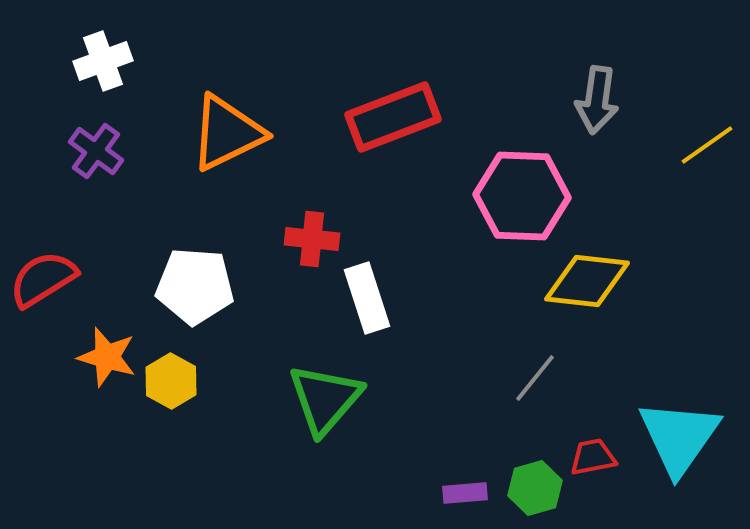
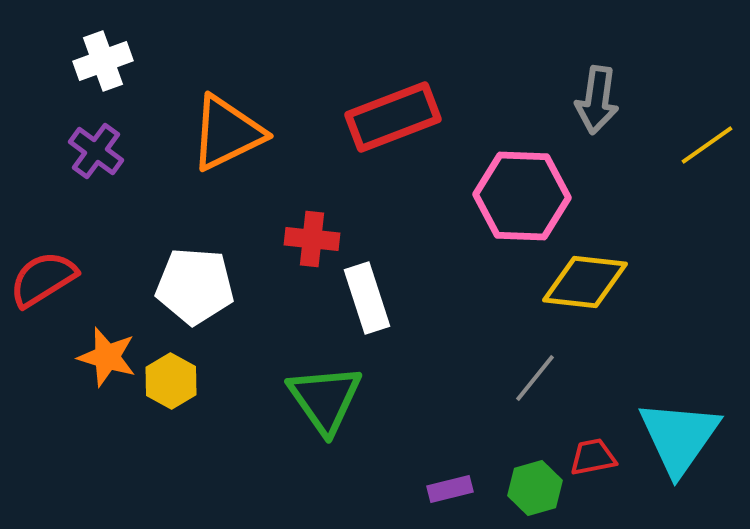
yellow diamond: moved 2 px left, 1 px down
green triangle: rotated 16 degrees counterclockwise
purple rectangle: moved 15 px left, 4 px up; rotated 9 degrees counterclockwise
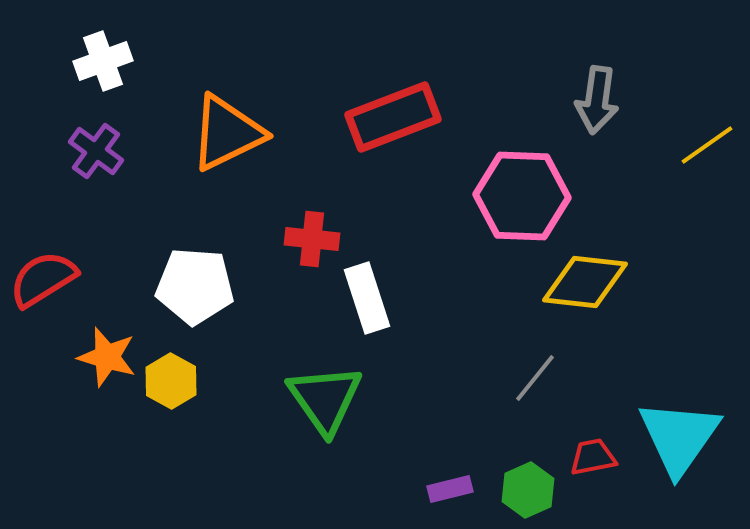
green hexagon: moved 7 px left, 2 px down; rotated 8 degrees counterclockwise
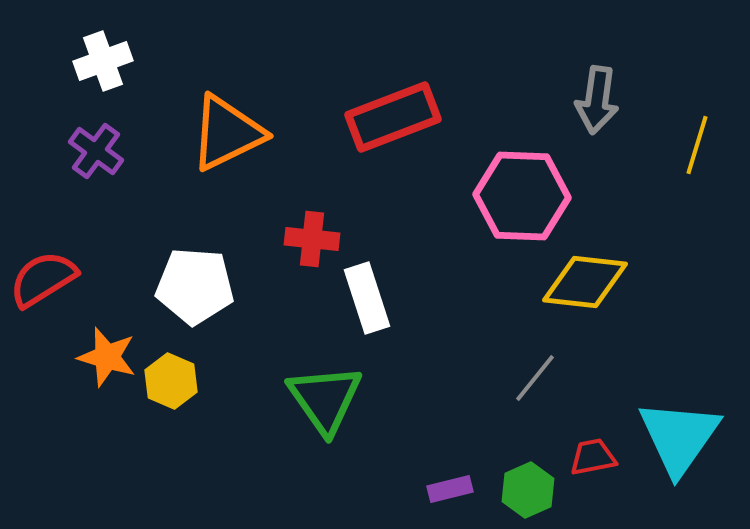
yellow line: moved 10 px left; rotated 38 degrees counterclockwise
yellow hexagon: rotated 6 degrees counterclockwise
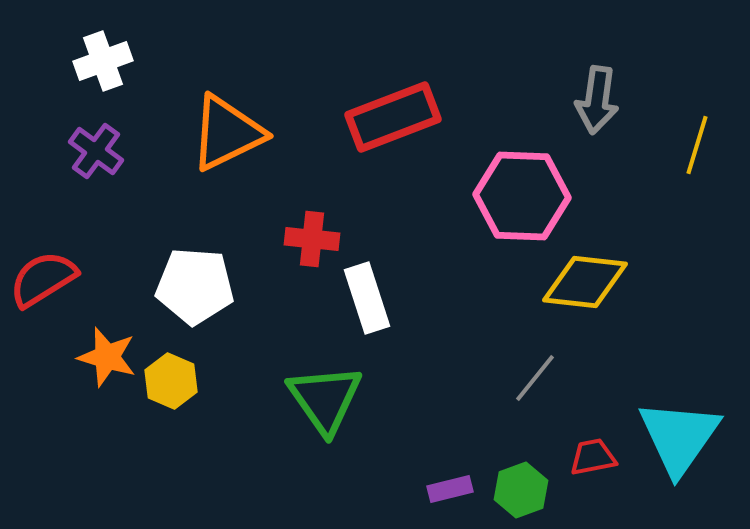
green hexagon: moved 7 px left; rotated 4 degrees clockwise
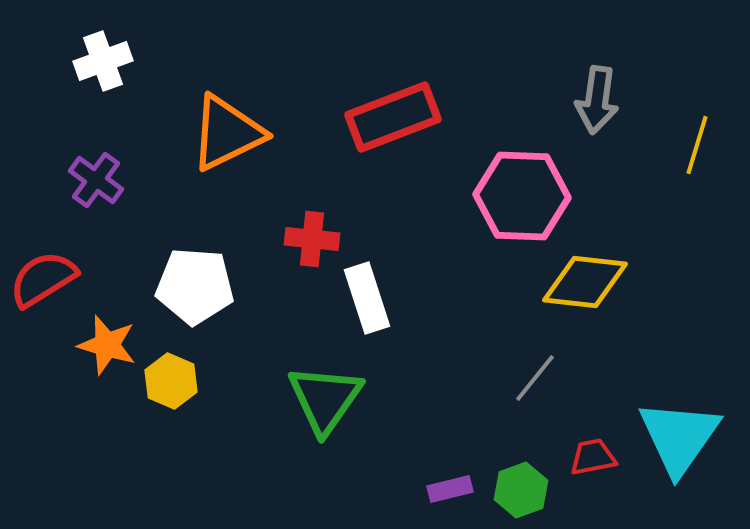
purple cross: moved 29 px down
orange star: moved 12 px up
green triangle: rotated 10 degrees clockwise
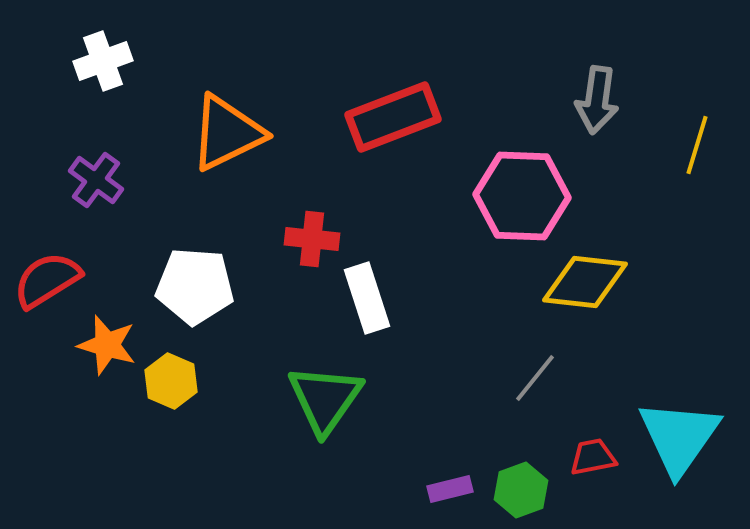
red semicircle: moved 4 px right, 1 px down
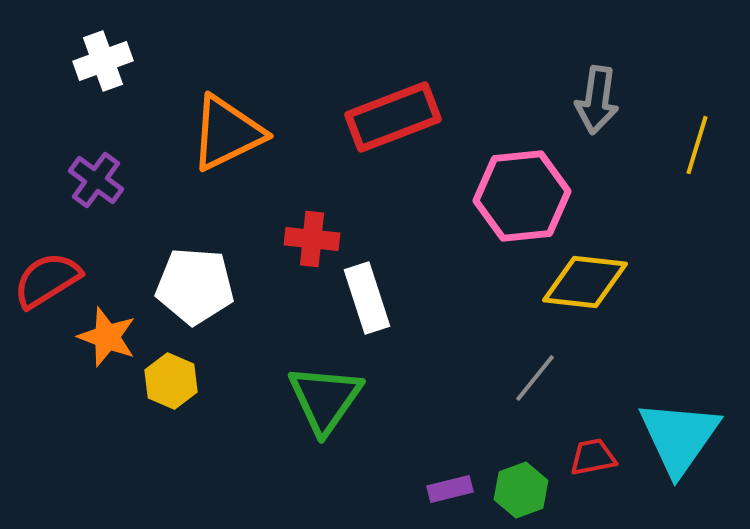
pink hexagon: rotated 8 degrees counterclockwise
orange star: moved 8 px up; rotated 4 degrees clockwise
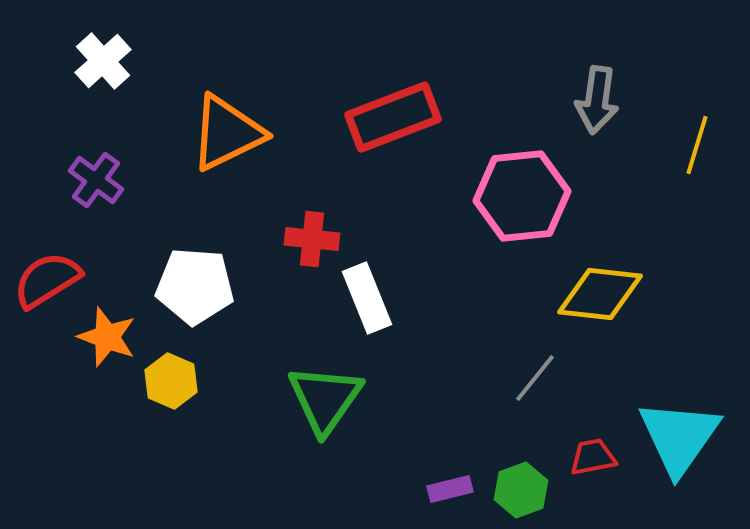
white cross: rotated 22 degrees counterclockwise
yellow diamond: moved 15 px right, 12 px down
white rectangle: rotated 4 degrees counterclockwise
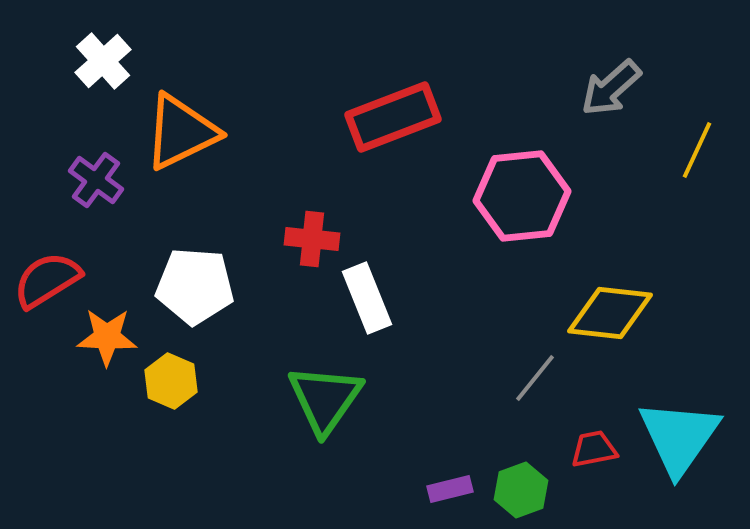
gray arrow: moved 14 px right, 12 px up; rotated 40 degrees clockwise
orange triangle: moved 46 px left, 1 px up
yellow line: moved 5 px down; rotated 8 degrees clockwise
yellow diamond: moved 10 px right, 19 px down
orange star: rotated 18 degrees counterclockwise
red trapezoid: moved 1 px right, 8 px up
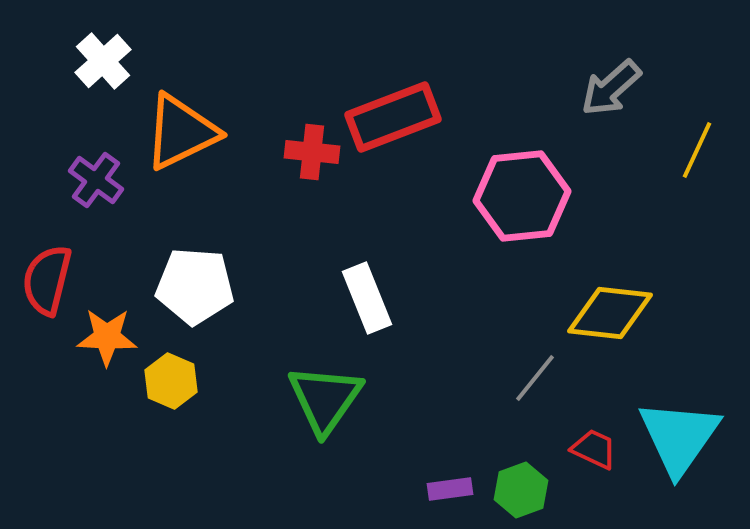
red cross: moved 87 px up
red semicircle: rotated 44 degrees counterclockwise
red trapezoid: rotated 36 degrees clockwise
purple rectangle: rotated 6 degrees clockwise
